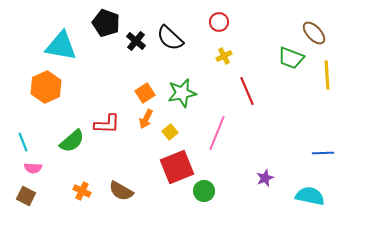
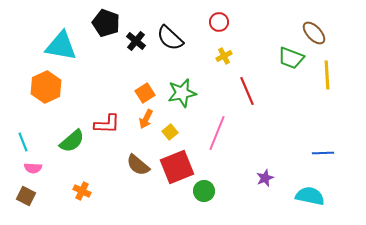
brown semicircle: moved 17 px right, 26 px up; rotated 10 degrees clockwise
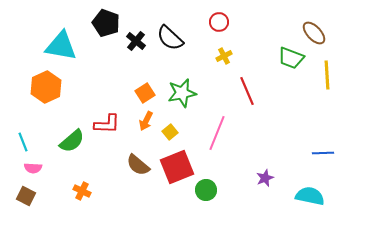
orange arrow: moved 2 px down
green circle: moved 2 px right, 1 px up
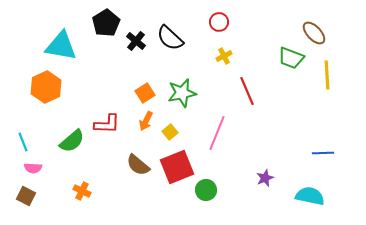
black pentagon: rotated 20 degrees clockwise
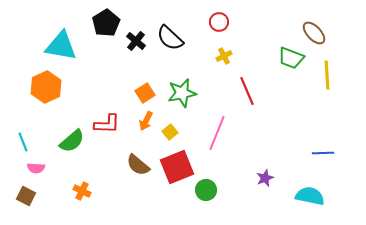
pink semicircle: moved 3 px right
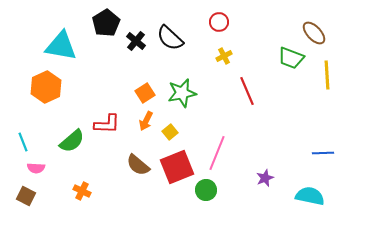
pink line: moved 20 px down
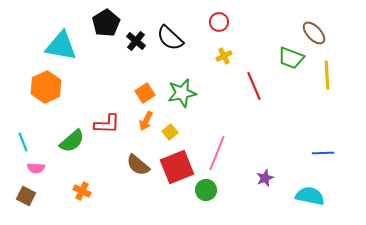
red line: moved 7 px right, 5 px up
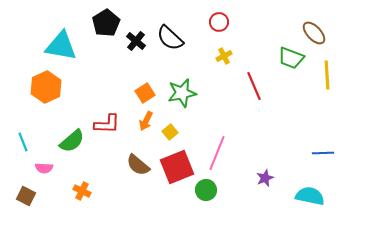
pink semicircle: moved 8 px right
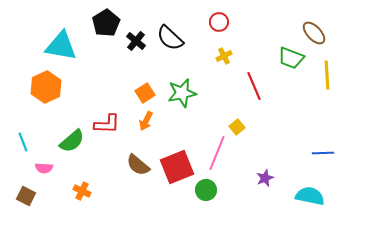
yellow square: moved 67 px right, 5 px up
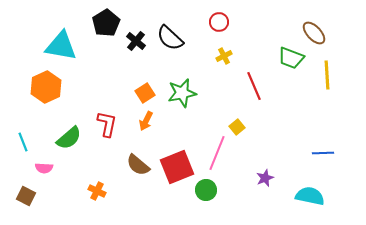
red L-shape: rotated 80 degrees counterclockwise
green semicircle: moved 3 px left, 3 px up
orange cross: moved 15 px right
